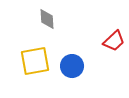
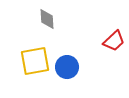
blue circle: moved 5 px left, 1 px down
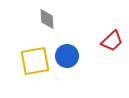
red trapezoid: moved 2 px left
blue circle: moved 11 px up
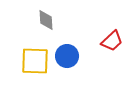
gray diamond: moved 1 px left, 1 px down
yellow square: rotated 12 degrees clockwise
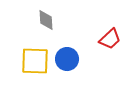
red trapezoid: moved 2 px left, 2 px up
blue circle: moved 3 px down
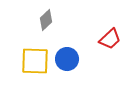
gray diamond: rotated 50 degrees clockwise
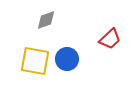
gray diamond: rotated 25 degrees clockwise
yellow square: rotated 8 degrees clockwise
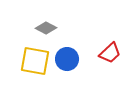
gray diamond: moved 8 px down; rotated 45 degrees clockwise
red trapezoid: moved 14 px down
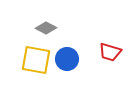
red trapezoid: moved 1 px up; rotated 60 degrees clockwise
yellow square: moved 1 px right, 1 px up
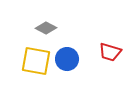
yellow square: moved 1 px down
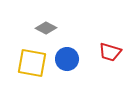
yellow square: moved 4 px left, 2 px down
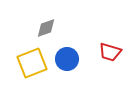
gray diamond: rotated 45 degrees counterclockwise
yellow square: rotated 32 degrees counterclockwise
